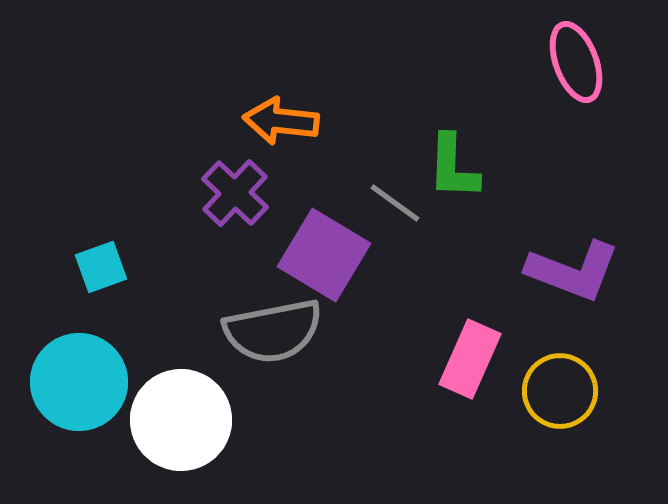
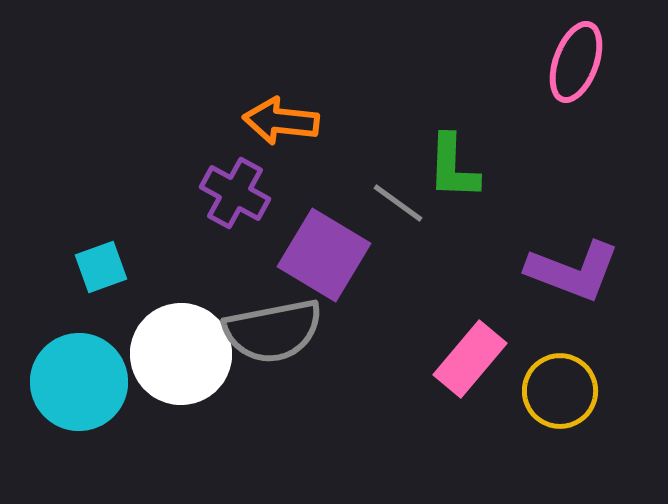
pink ellipse: rotated 40 degrees clockwise
purple cross: rotated 14 degrees counterclockwise
gray line: moved 3 px right
pink rectangle: rotated 16 degrees clockwise
white circle: moved 66 px up
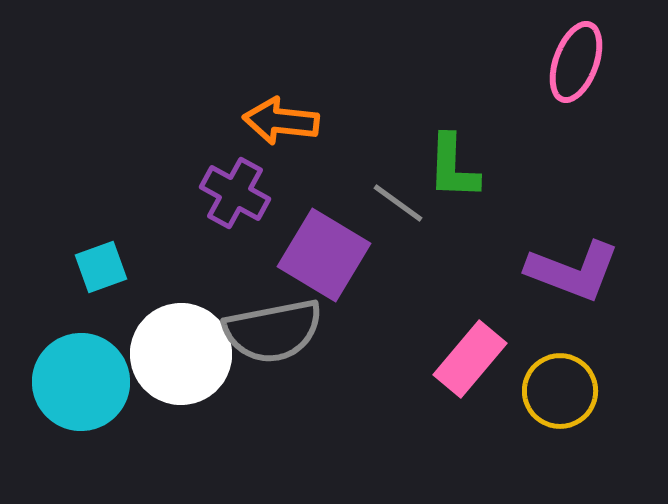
cyan circle: moved 2 px right
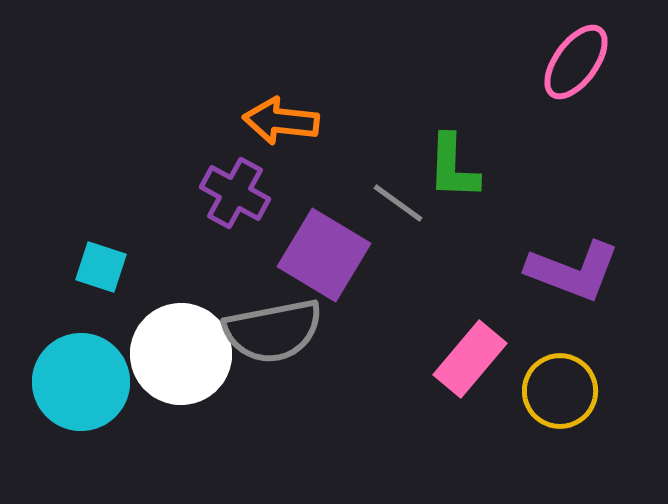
pink ellipse: rotated 16 degrees clockwise
cyan square: rotated 38 degrees clockwise
